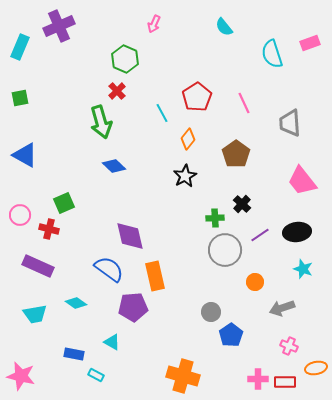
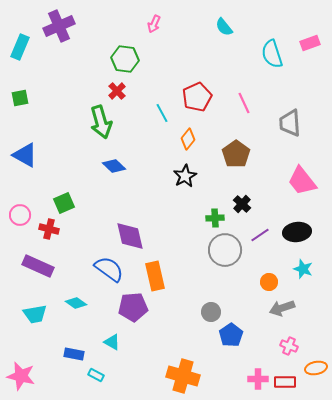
green hexagon at (125, 59): rotated 16 degrees counterclockwise
red pentagon at (197, 97): rotated 8 degrees clockwise
orange circle at (255, 282): moved 14 px right
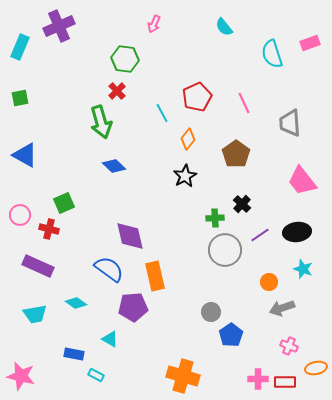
cyan triangle at (112, 342): moved 2 px left, 3 px up
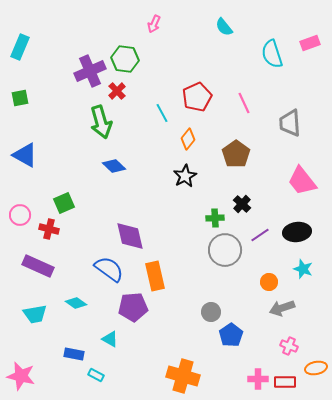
purple cross at (59, 26): moved 31 px right, 45 px down
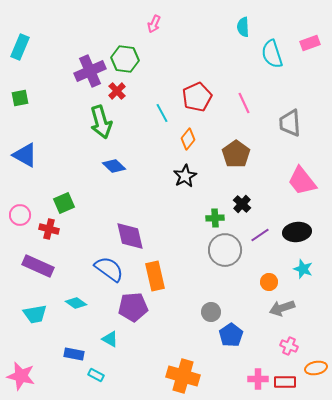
cyan semicircle at (224, 27): moved 19 px right; rotated 36 degrees clockwise
